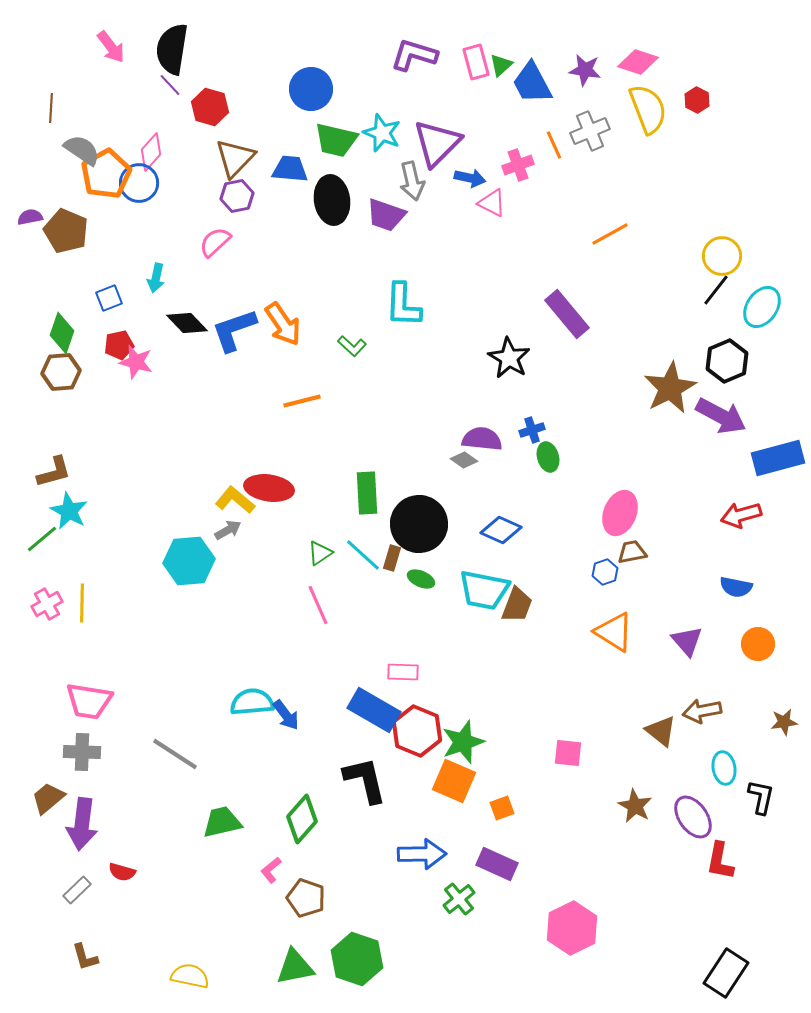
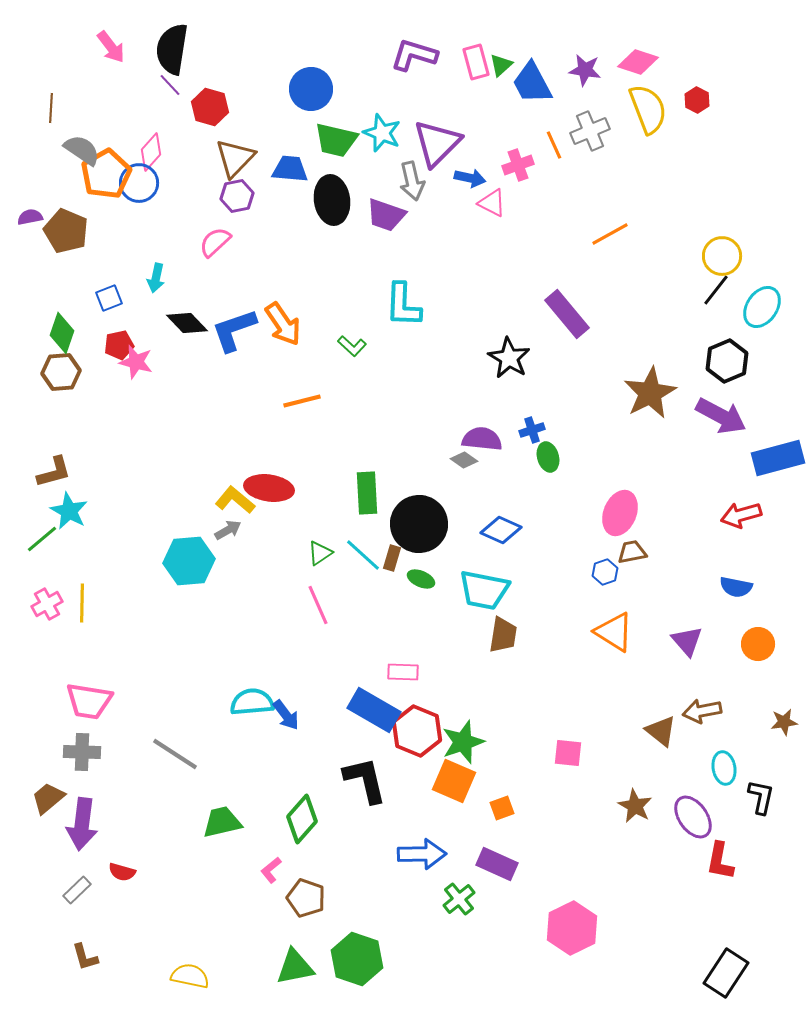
brown star at (670, 388): moved 20 px left, 5 px down
brown trapezoid at (517, 605): moved 14 px left, 30 px down; rotated 12 degrees counterclockwise
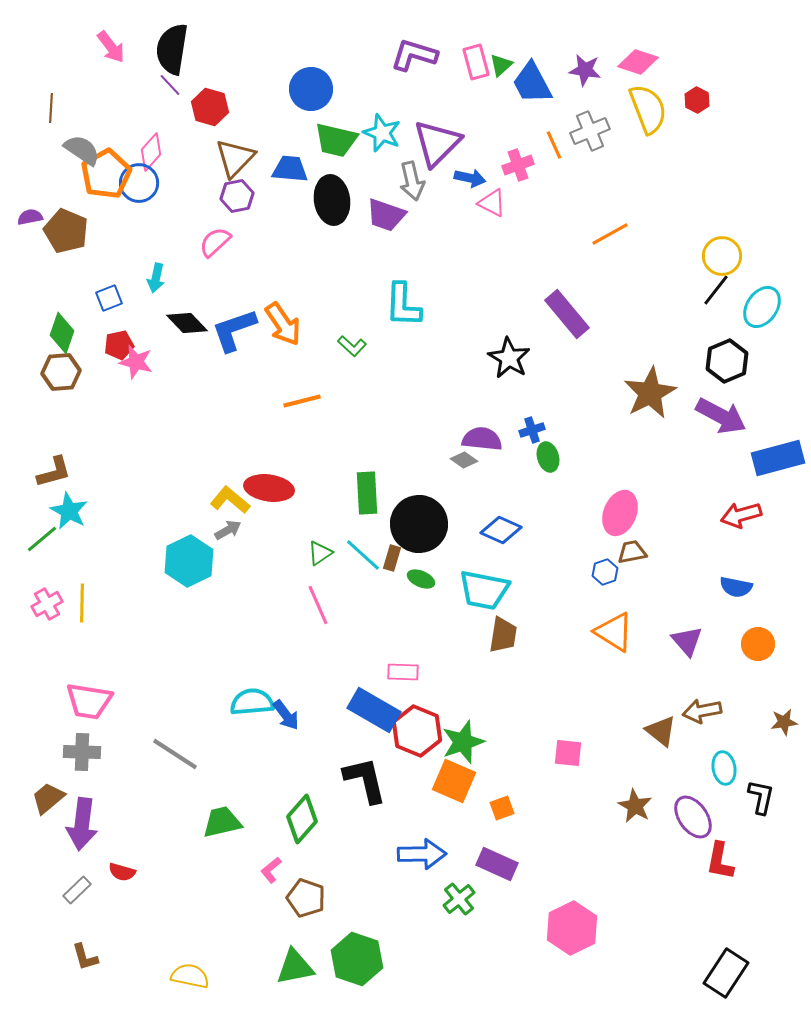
yellow L-shape at (235, 500): moved 5 px left
cyan hexagon at (189, 561): rotated 21 degrees counterclockwise
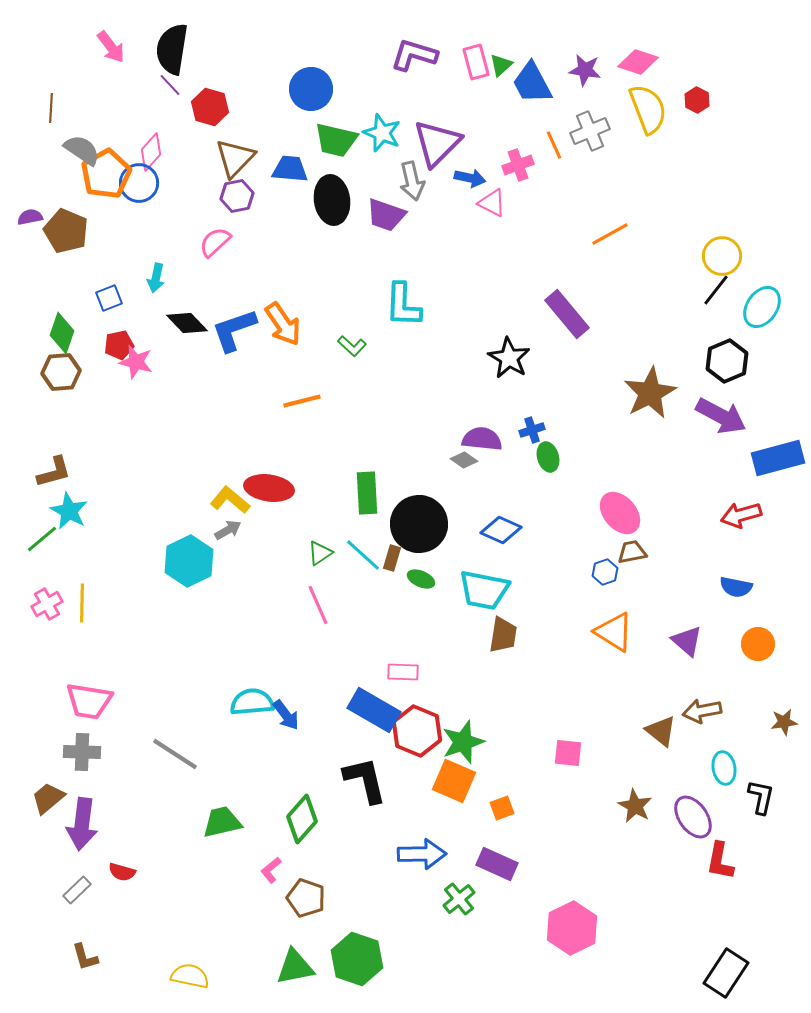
pink ellipse at (620, 513): rotated 63 degrees counterclockwise
purple triangle at (687, 641): rotated 8 degrees counterclockwise
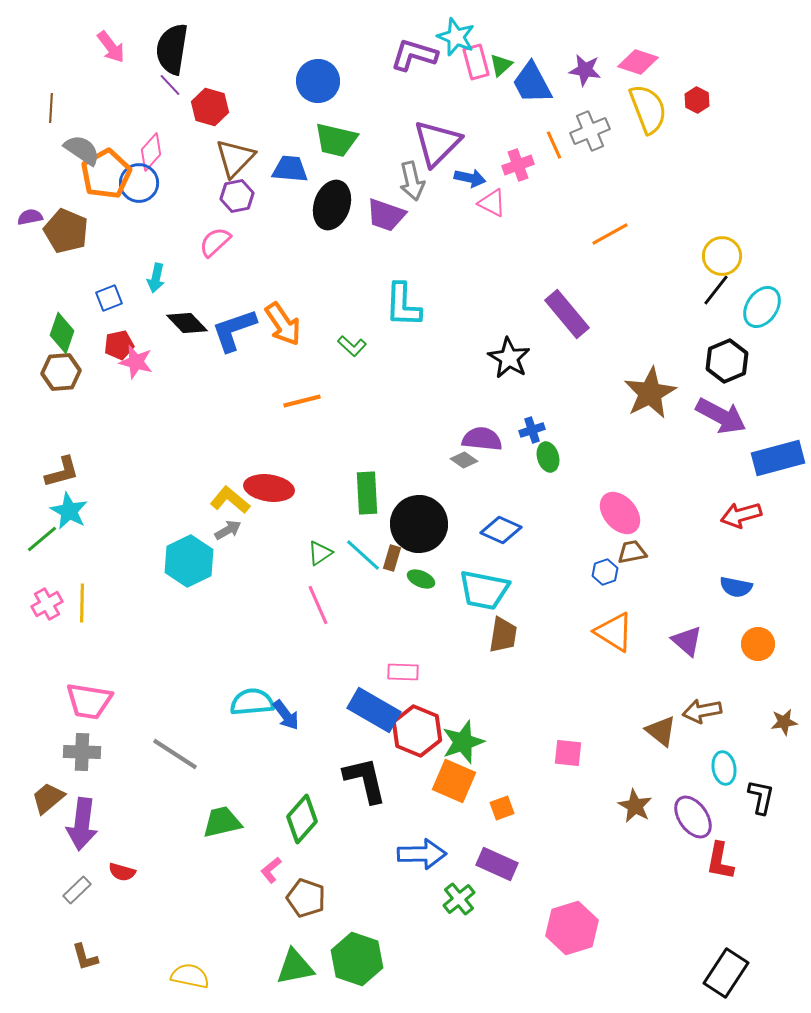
blue circle at (311, 89): moved 7 px right, 8 px up
cyan star at (382, 133): moved 74 px right, 96 px up
black ellipse at (332, 200): moved 5 px down; rotated 27 degrees clockwise
brown L-shape at (54, 472): moved 8 px right
pink hexagon at (572, 928): rotated 9 degrees clockwise
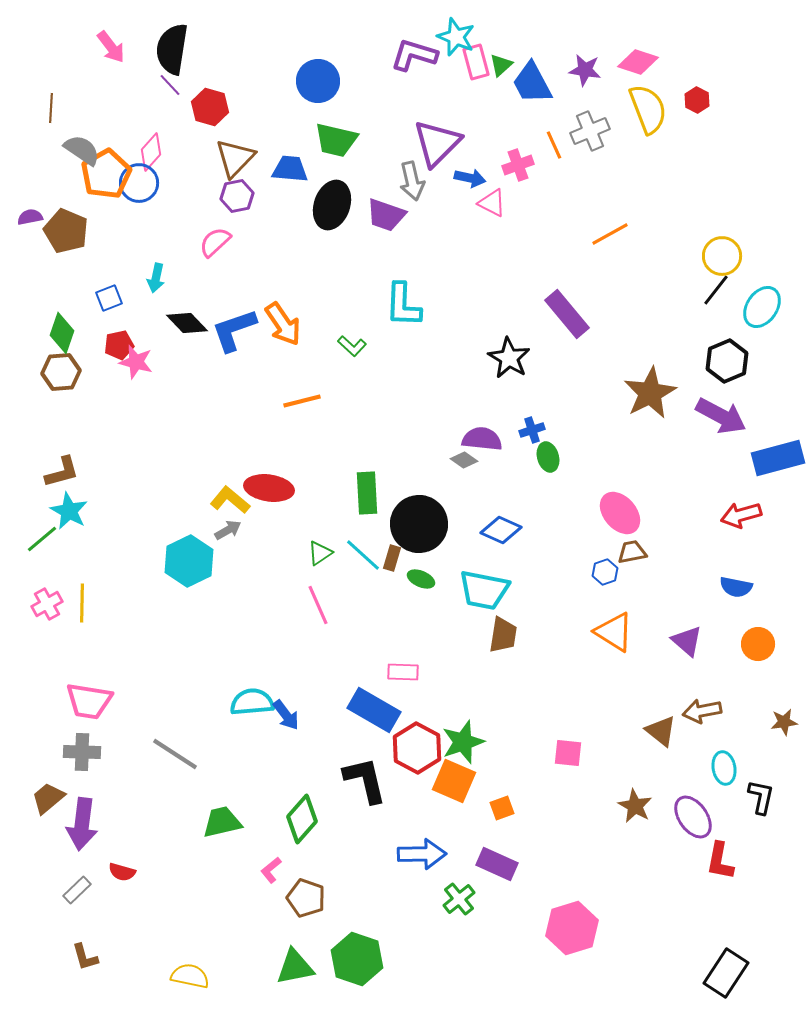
red hexagon at (417, 731): moved 17 px down; rotated 6 degrees clockwise
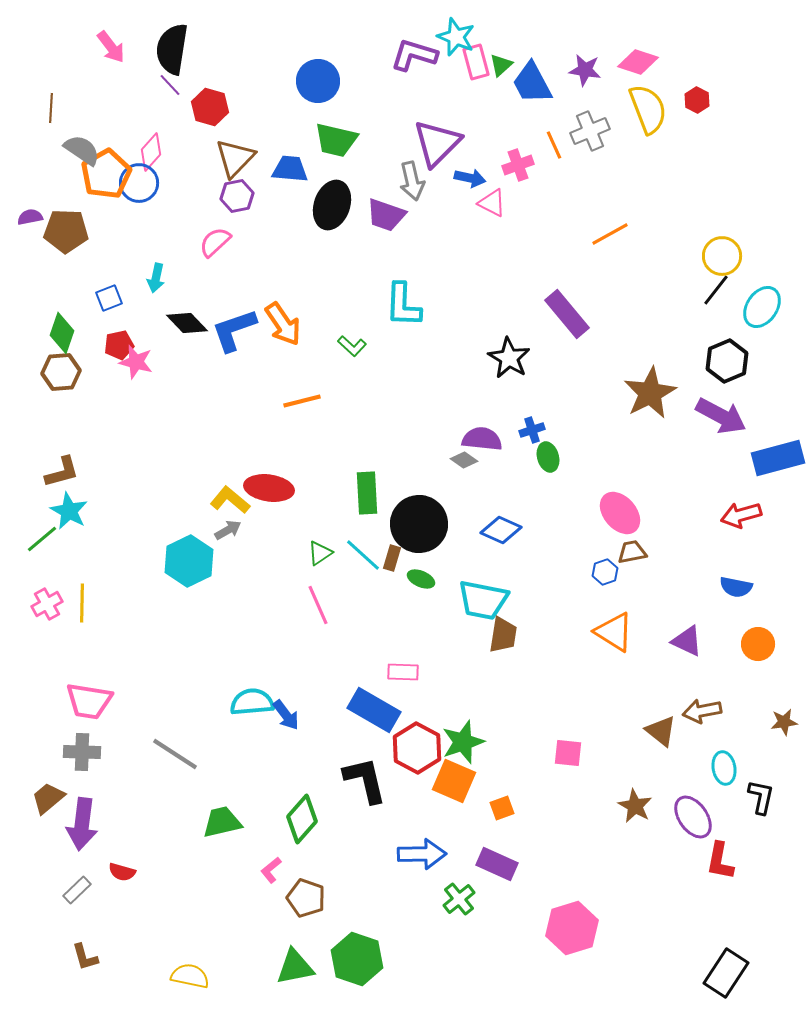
brown pentagon at (66, 231): rotated 21 degrees counterclockwise
cyan trapezoid at (484, 590): moved 1 px left, 10 px down
purple triangle at (687, 641): rotated 16 degrees counterclockwise
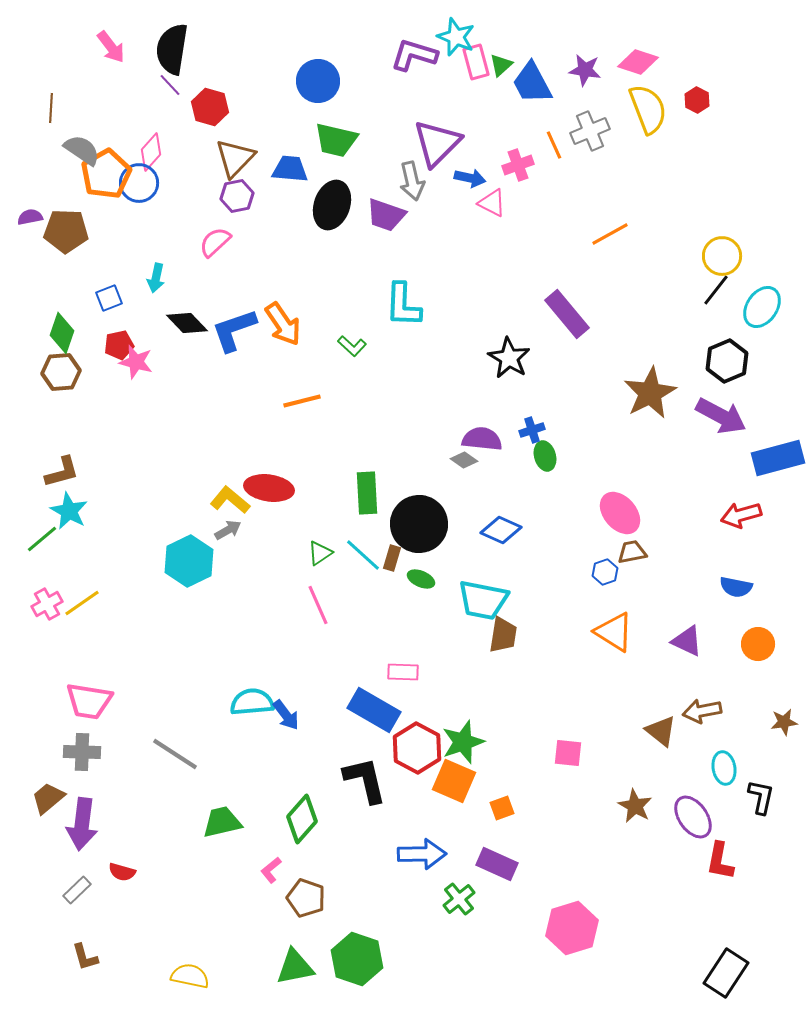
green ellipse at (548, 457): moved 3 px left, 1 px up
yellow line at (82, 603): rotated 54 degrees clockwise
